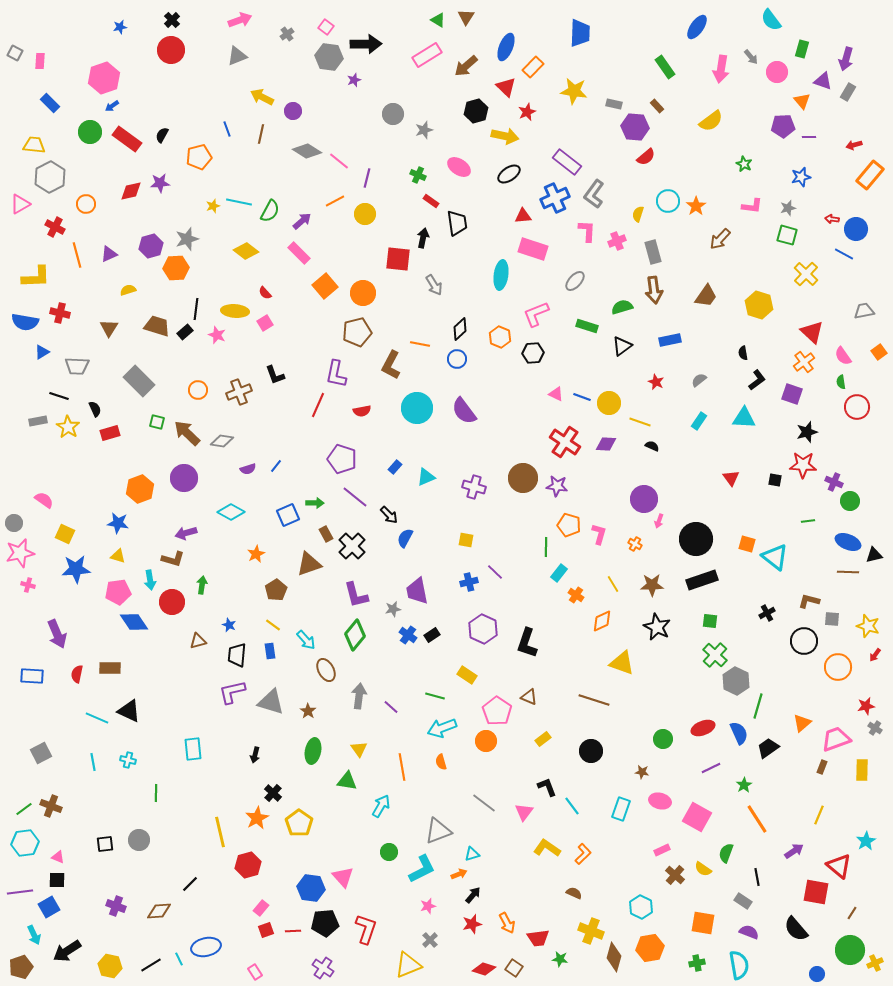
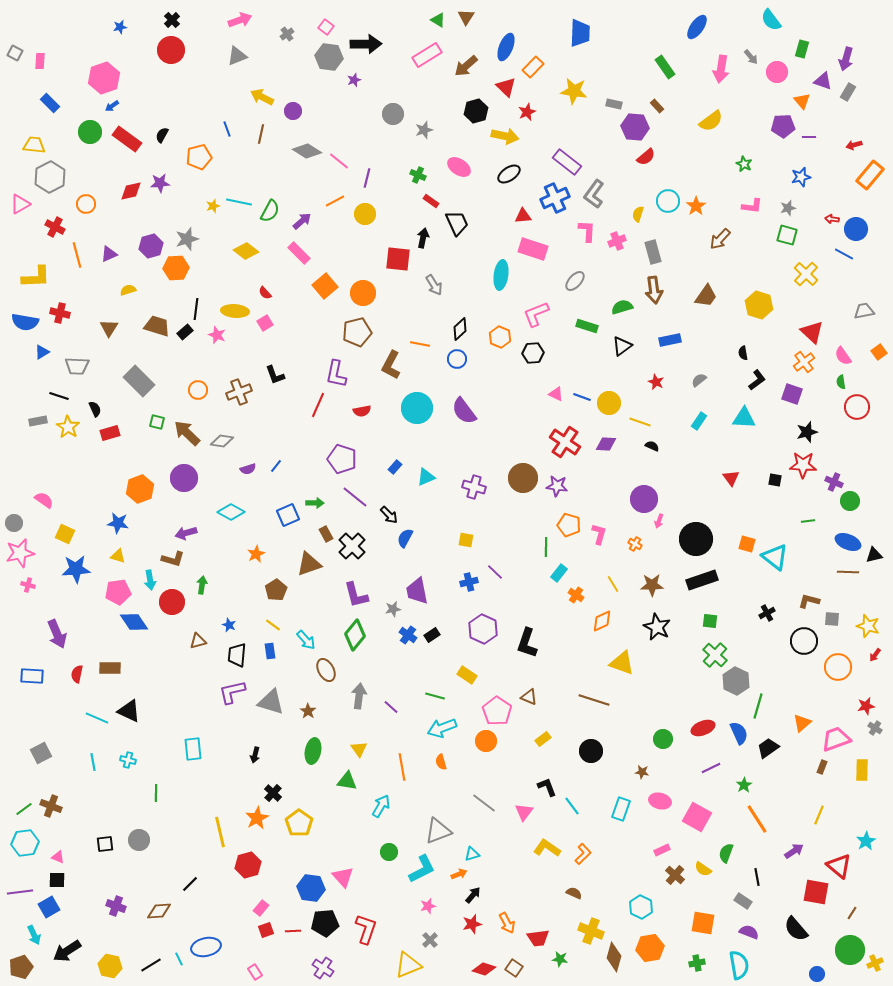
black trapezoid at (457, 223): rotated 16 degrees counterclockwise
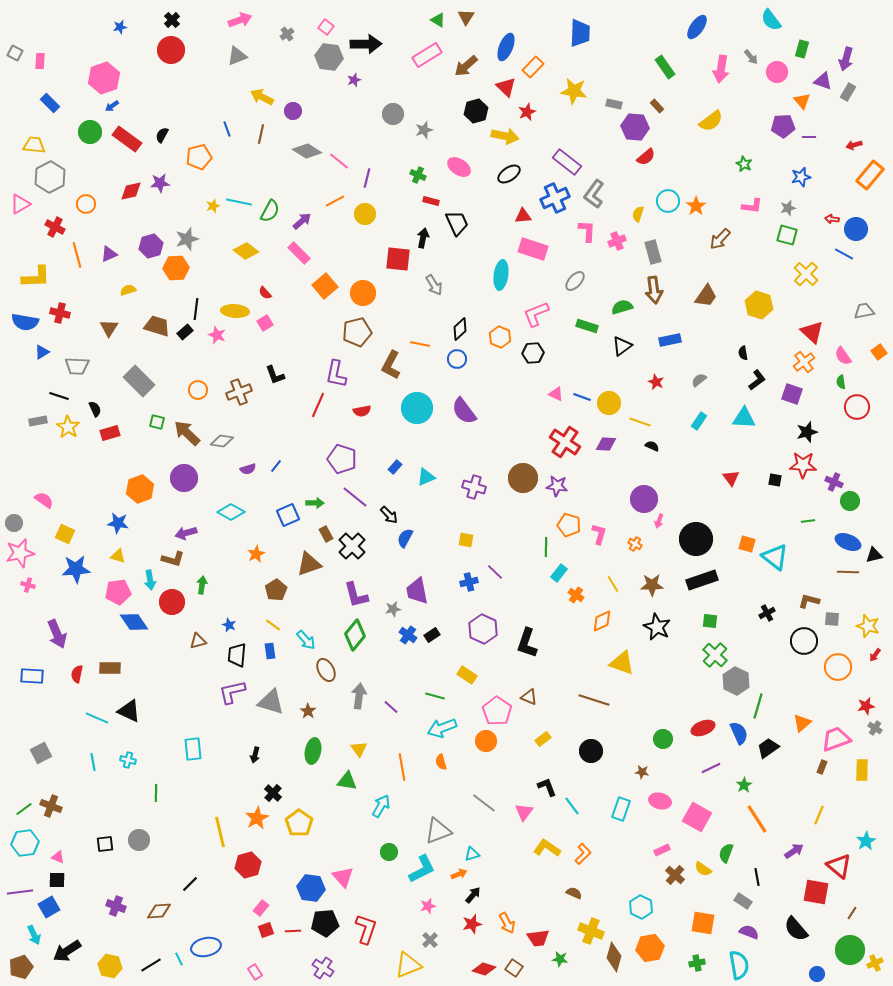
red rectangle at (431, 201): rotated 21 degrees counterclockwise
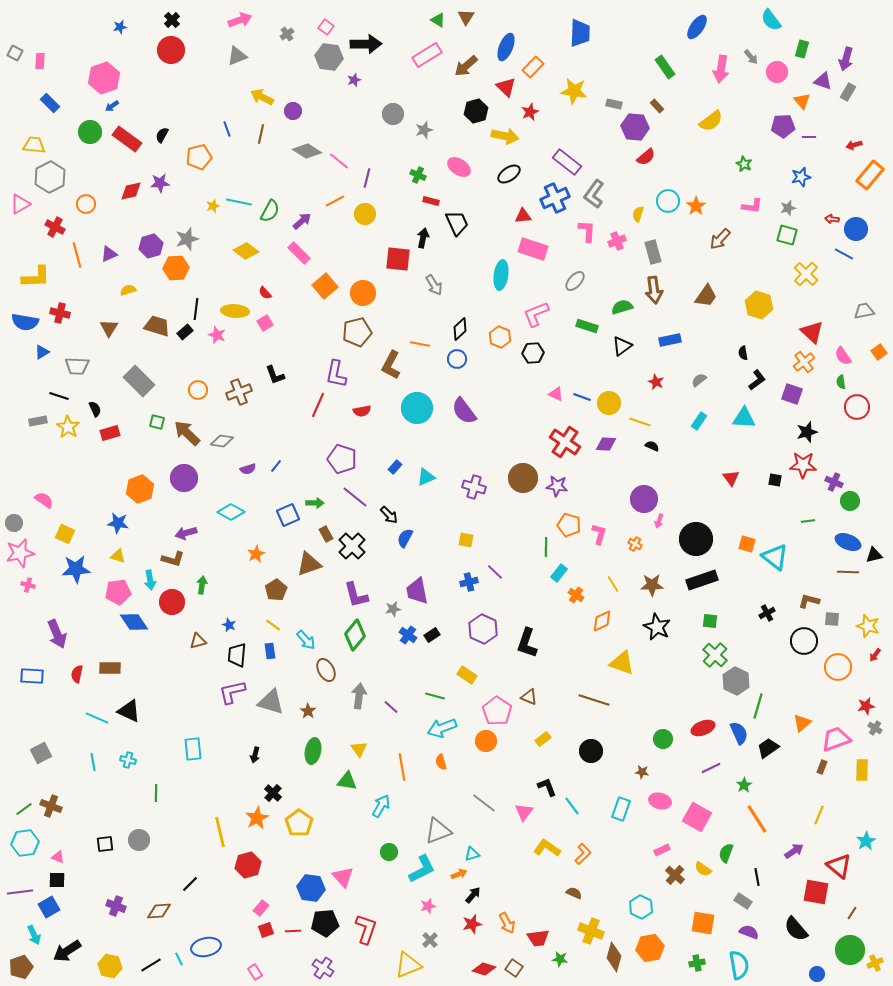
red star at (527, 112): moved 3 px right
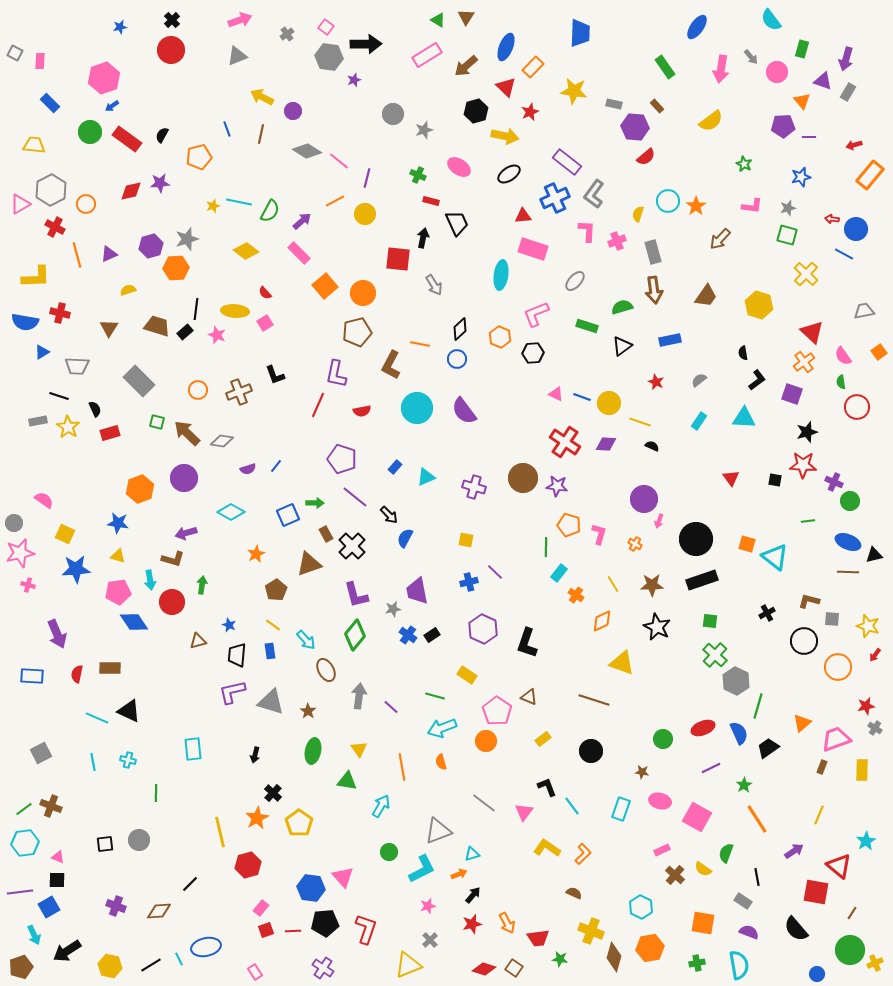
gray hexagon at (50, 177): moved 1 px right, 13 px down
